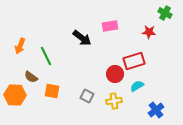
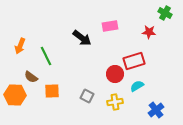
orange square: rotated 14 degrees counterclockwise
yellow cross: moved 1 px right, 1 px down
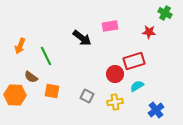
orange square: rotated 14 degrees clockwise
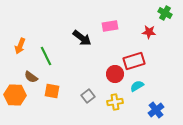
gray square: moved 1 px right; rotated 24 degrees clockwise
